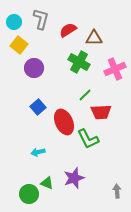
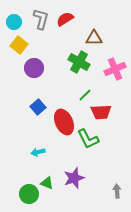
red semicircle: moved 3 px left, 11 px up
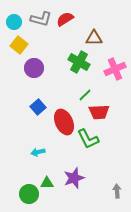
gray L-shape: rotated 90 degrees clockwise
red trapezoid: moved 2 px left
green triangle: rotated 24 degrees counterclockwise
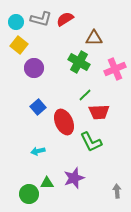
cyan circle: moved 2 px right
green L-shape: moved 3 px right, 3 px down
cyan arrow: moved 1 px up
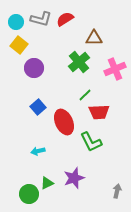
green cross: rotated 20 degrees clockwise
green triangle: rotated 24 degrees counterclockwise
gray arrow: rotated 16 degrees clockwise
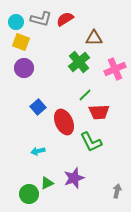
yellow square: moved 2 px right, 3 px up; rotated 18 degrees counterclockwise
purple circle: moved 10 px left
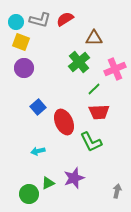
gray L-shape: moved 1 px left, 1 px down
green line: moved 9 px right, 6 px up
green triangle: moved 1 px right
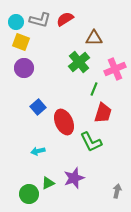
green line: rotated 24 degrees counterclockwise
red trapezoid: moved 4 px right, 1 px down; rotated 70 degrees counterclockwise
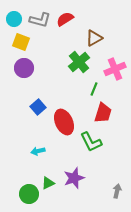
cyan circle: moved 2 px left, 3 px up
brown triangle: rotated 30 degrees counterclockwise
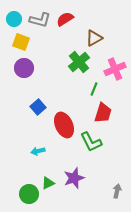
red ellipse: moved 3 px down
